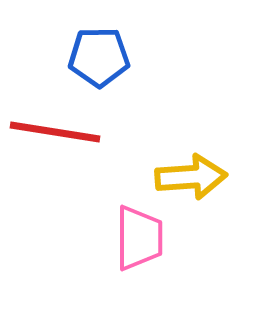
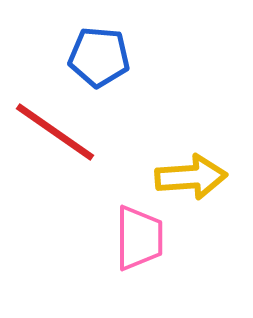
blue pentagon: rotated 6 degrees clockwise
red line: rotated 26 degrees clockwise
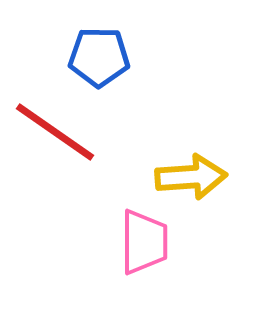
blue pentagon: rotated 4 degrees counterclockwise
pink trapezoid: moved 5 px right, 4 px down
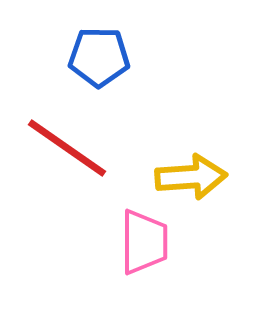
red line: moved 12 px right, 16 px down
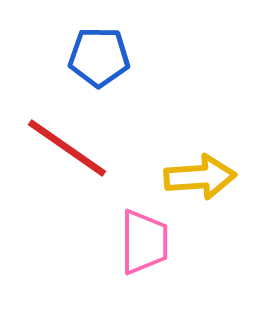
yellow arrow: moved 9 px right
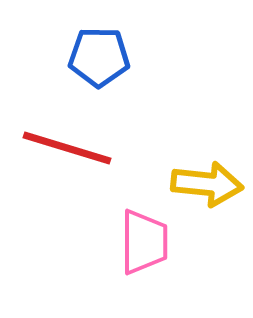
red line: rotated 18 degrees counterclockwise
yellow arrow: moved 7 px right, 7 px down; rotated 10 degrees clockwise
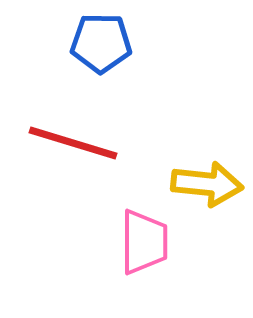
blue pentagon: moved 2 px right, 14 px up
red line: moved 6 px right, 5 px up
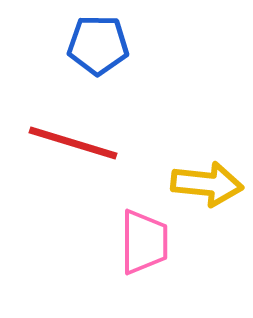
blue pentagon: moved 3 px left, 2 px down
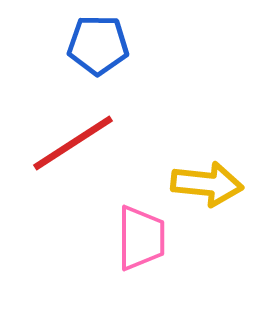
red line: rotated 50 degrees counterclockwise
pink trapezoid: moved 3 px left, 4 px up
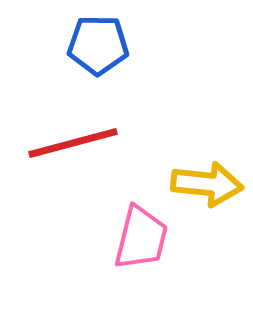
red line: rotated 18 degrees clockwise
pink trapezoid: rotated 14 degrees clockwise
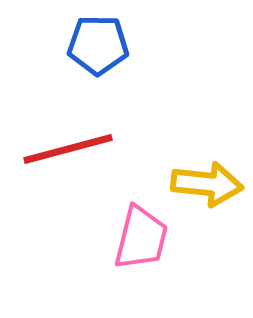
red line: moved 5 px left, 6 px down
